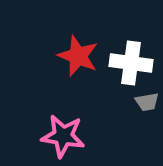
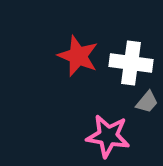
gray trapezoid: rotated 40 degrees counterclockwise
pink star: moved 45 px right
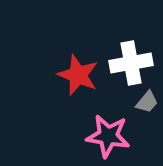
red star: moved 19 px down
white cross: rotated 18 degrees counterclockwise
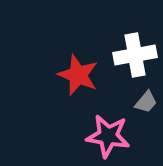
white cross: moved 4 px right, 8 px up
gray trapezoid: moved 1 px left
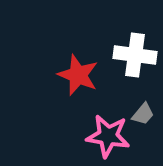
white cross: rotated 18 degrees clockwise
gray trapezoid: moved 3 px left, 12 px down
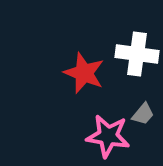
white cross: moved 2 px right, 1 px up
red star: moved 6 px right, 2 px up
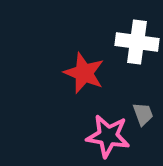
white cross: moved 12 px up
gray trapezoid: rotated 60 degrees counterclockwise
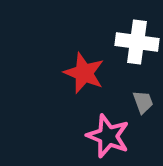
gray trapezoid: moved 12 px up
pink star: rotated 12 degrees clockwise
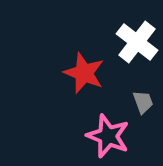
white cross: rotated 30 degrees clockwise
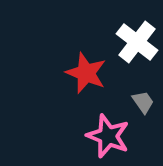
red star: moved 2 px right
gray trapezoid: rotated 15 degrees counterclockwise
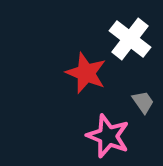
white cross: moved 7 px left, 3 px up
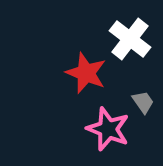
pink star: moved 7 px up
